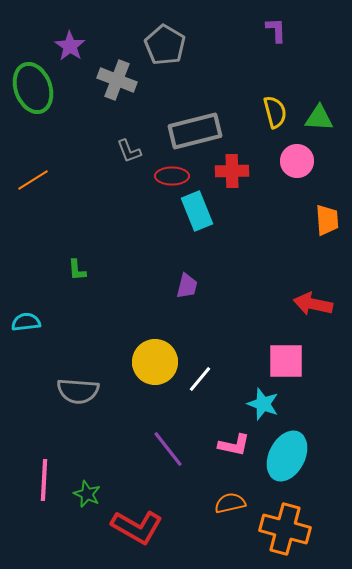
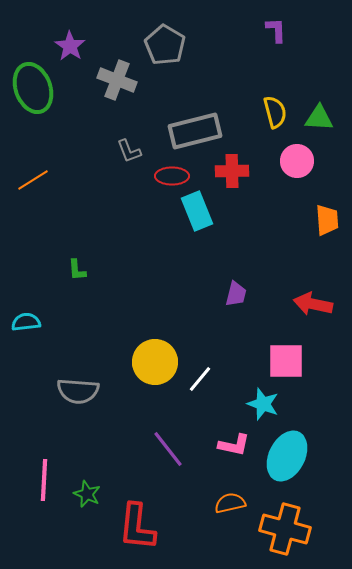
purple trapezoid: moved 49 px right, 8 px down
red L-shape: rotated 66 degrees clockwise
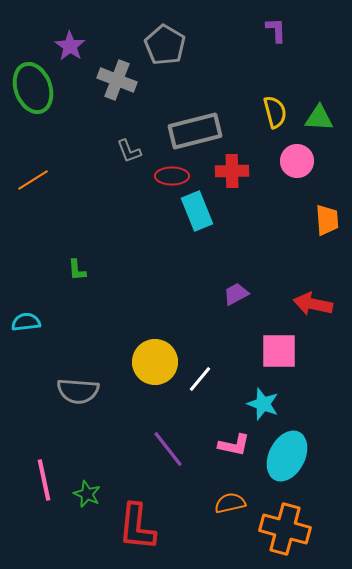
purple trapezoid: rotated 132 degrees counterclockwise
pink square: moved 7 px left, 10 px up
pink line: rotated 15 degrees counterclockwise
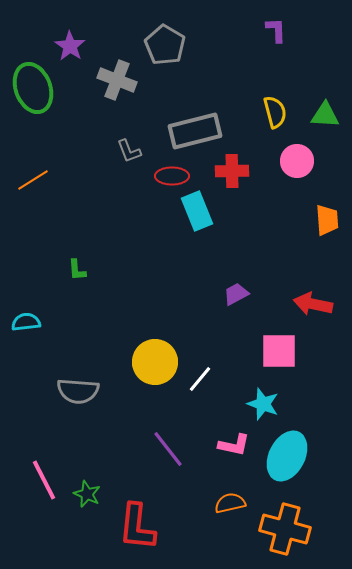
green triangle: moved 6 px right, 3 px up
pink line: rotated 15 degrees counterclockwise
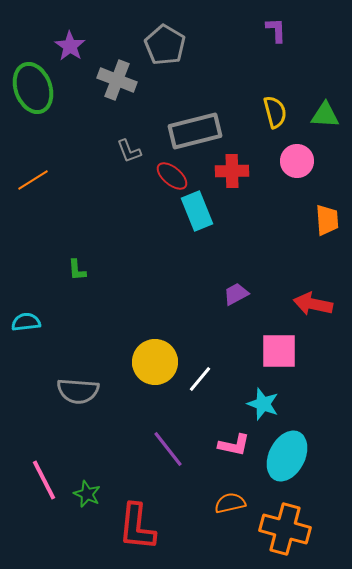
red ellipse: rotated 40 degrees clockwise
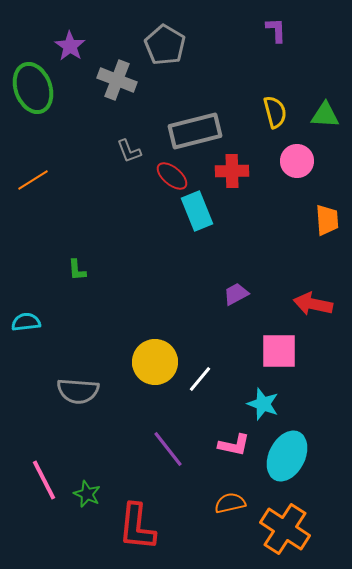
orange cross: rotated 18 degrees clockwise
